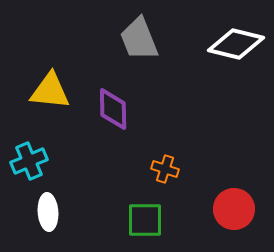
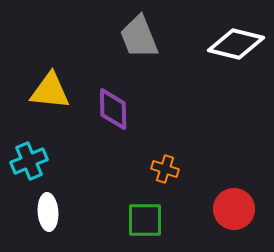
gray trapezoid: moved 2 px up
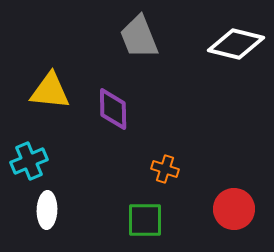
white ellipse: moved 1 px left, 2 px up; rotated 6 degrees clockwise
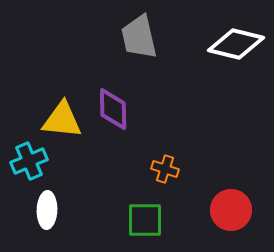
gray trapezoid: rotated 9 degrees clockwise
yellow triangle: moved 12 px right, 29 px down
red circle: moved 3 px left, 1 px down
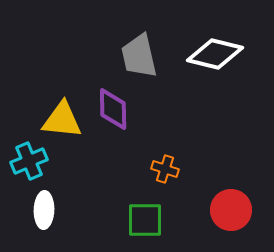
gray trapezoid: moved 19 px down
white diamond: moved 21 px left, 10 px down
white ellipse: moved 3 px left
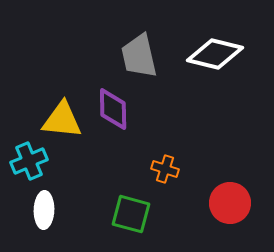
red circle: moved 1 px left, 7 px up
green square: moved 14 px left, 6 px up; rotated 15 degrees clockwise
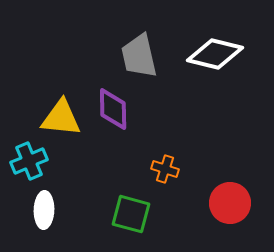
yellow triangle: moved 1 px left, 2 px up
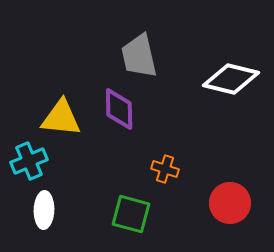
white diamond: moved 16 px right, 25 px down
purple diamond: moved 6 px right
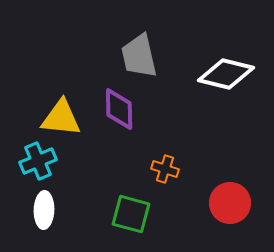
white diamond: moved 5 px left, 5 px up
cyan cross: moved 9 px right
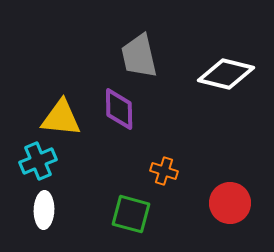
orange cross: moved 1 px left, 2 px down
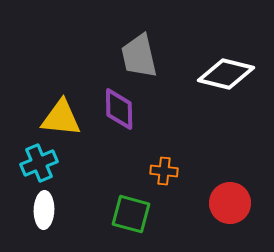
cyan cross: moved 1 px right, 2 px down
orange cross: rotated 12 degrees counterclockwise
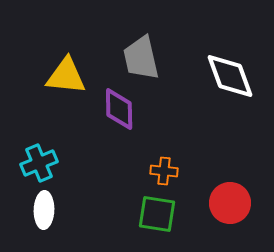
gray trapezoid: moved 2 px right, 2 px down
white diamond: moved 4 px right, 2 px down; rotated 56 degrees clockwise
yellow triangle: moved 5 px right, 42 px up
green square: moved 26 px right; rotated 6 degrees counterclockwise
